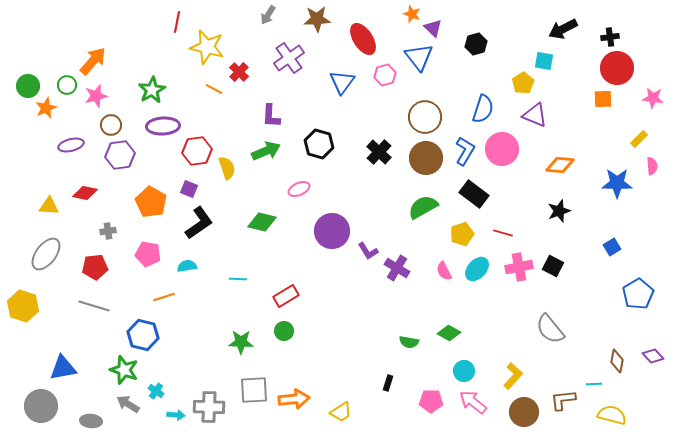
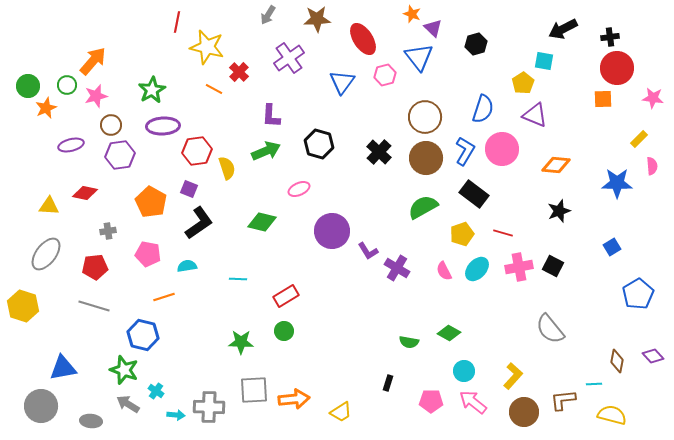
orange diamond at (560, 165): moved 4 px left
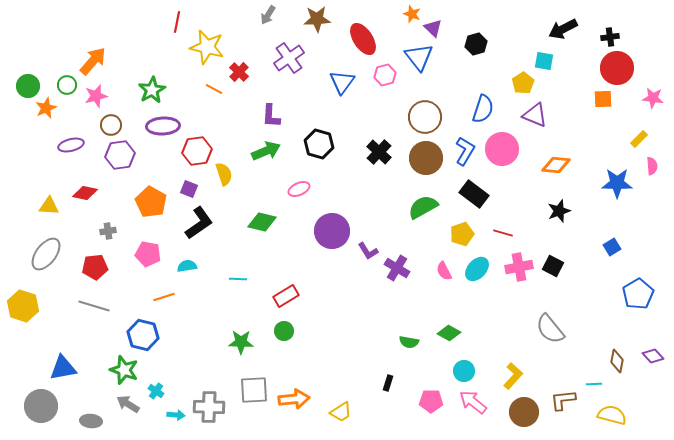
yellow semicircle at (227, 168): moved 3 px left, 6 px down
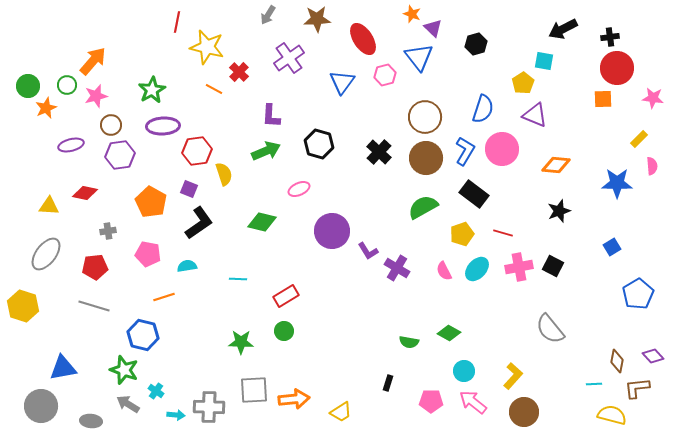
brown L-shape at (563, 400): moved 74 px right, 12 px up
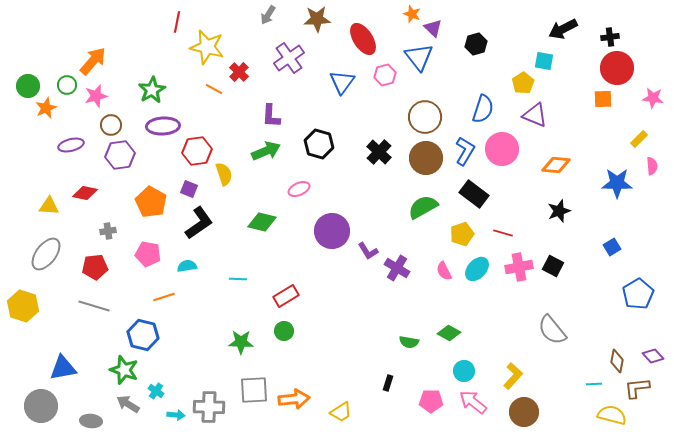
gray semicircle at (550, 329): moved 2 px right, 1 px down
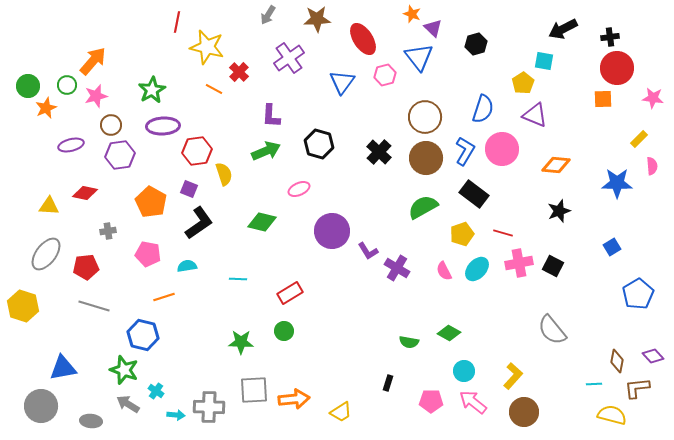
red pentagon at (95, 267): moved 9 px left
pink cross at (519, 267): moved 4 px up
red rectangle at (286, 296): moved 4 px right, 3 px up
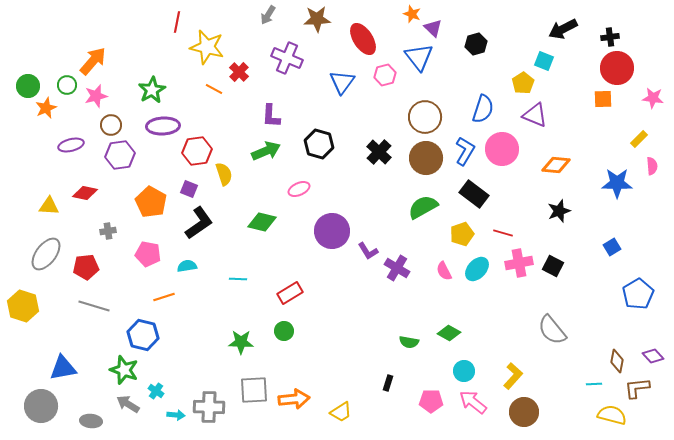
purple cross at (289, 58): moved 2 px left; rotated 32 degrees counterclockwise
cyan square at (544, 61): rotated 12 degrees clockwise
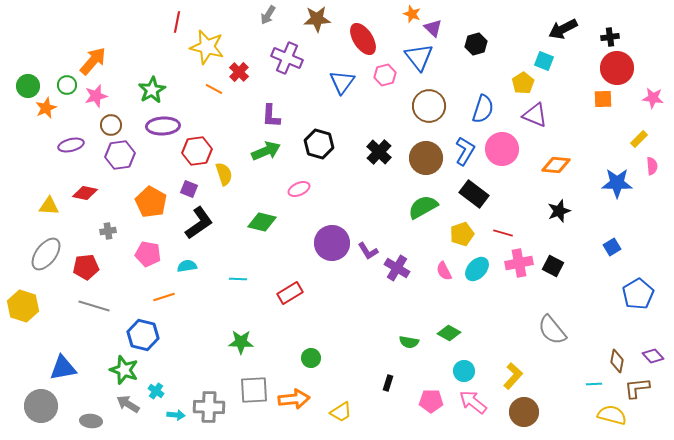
brown circle at (425, 117): moved 4 px right, 11 px up
purple circle at (332, 231): moved 12 px down
green circle at (284, 331): moved 27 px right, 27 px down
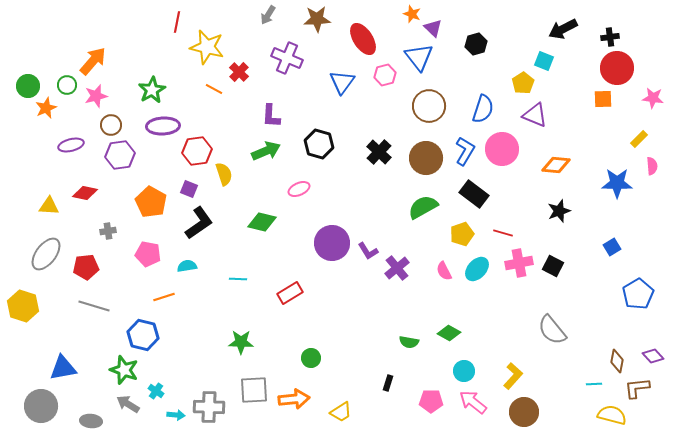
purple cross at (397, 268): rotated 20 degrees clockwise
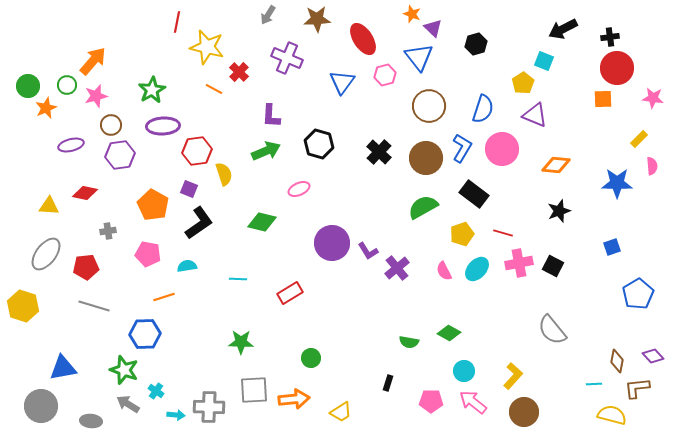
blue L-shape at (465, 151): moved 3 px left, 3 px up
orange pentagon at (151, 202): moved 2 px right, 3 px down
blue square at (612, 247): rotated 12 degrees clockwise
blue hexagon at (143, 335): moved 2 px right, 1 px up; rotated 16 degrees counterclockwise
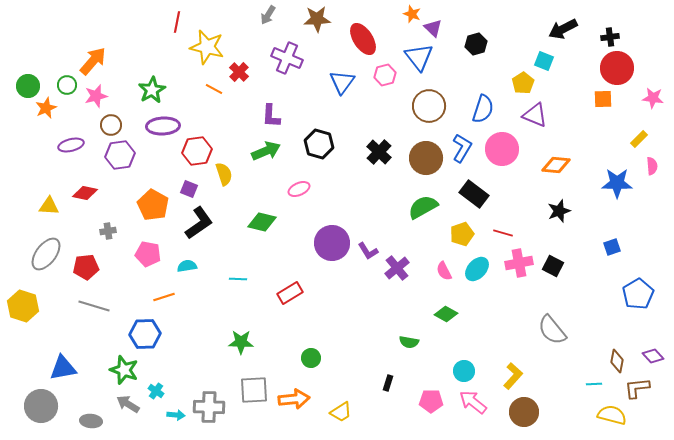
green diamond at (449, 333): moved 3 px left, 19 px up
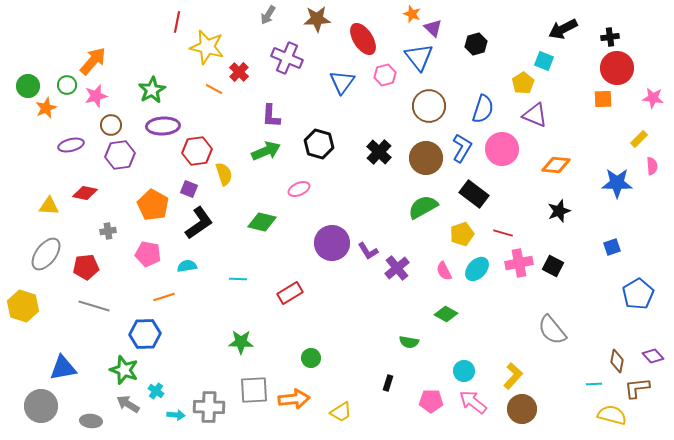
brown circle at (524, 412): moved 2 px left, 3 px up
